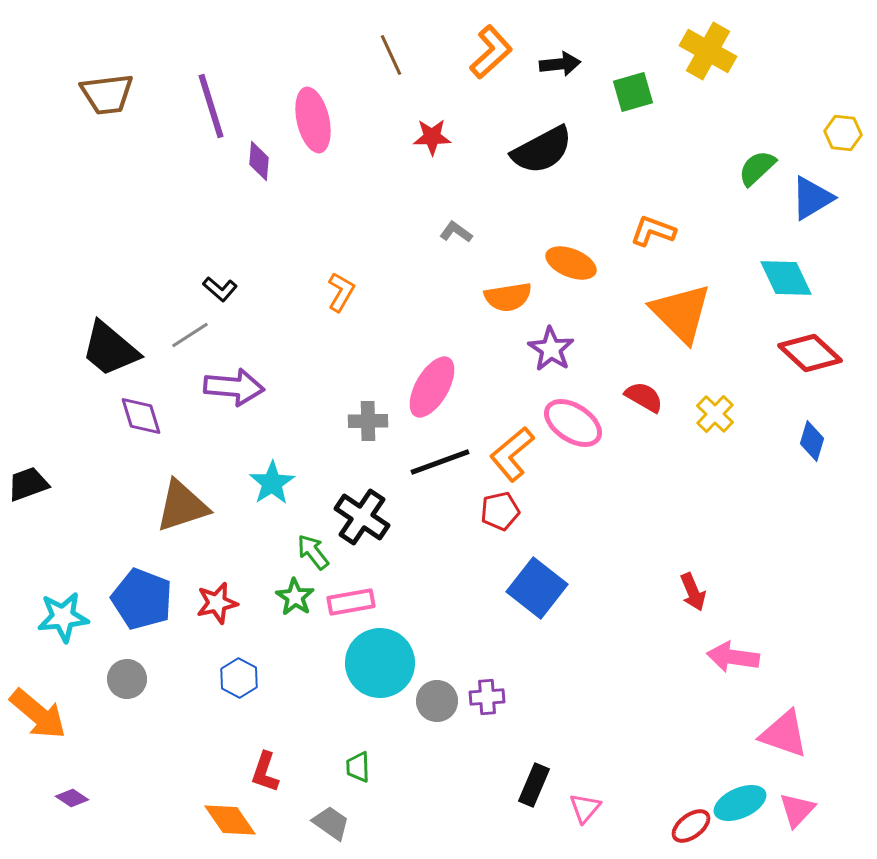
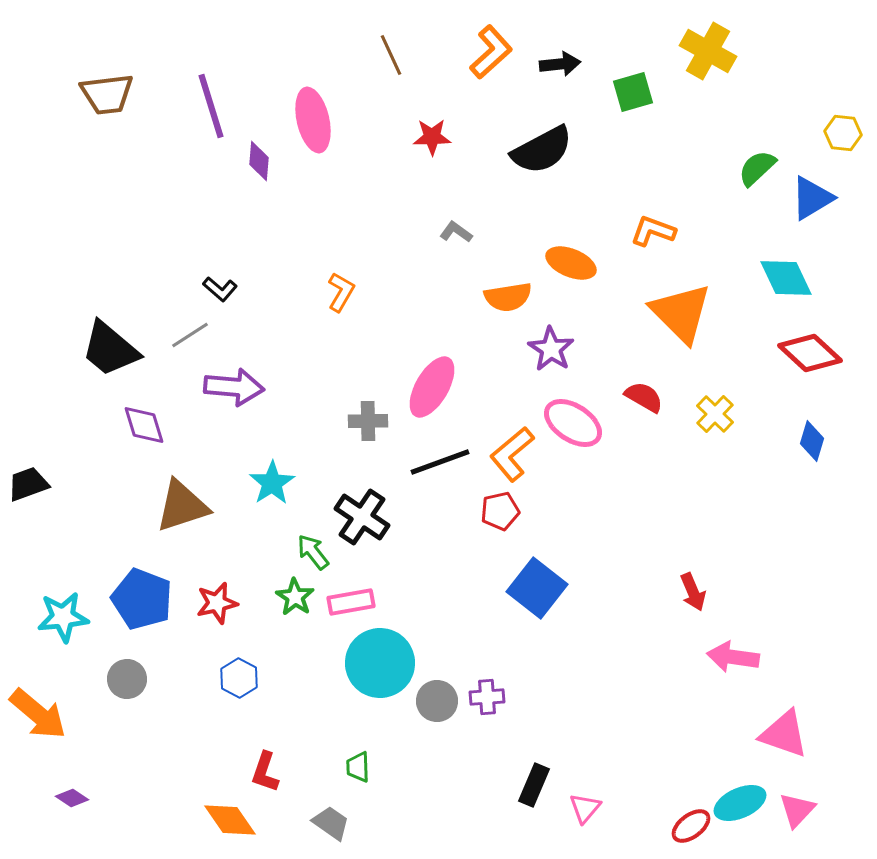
purple diamond at (141, 416): moved 3 px right, 9 px down
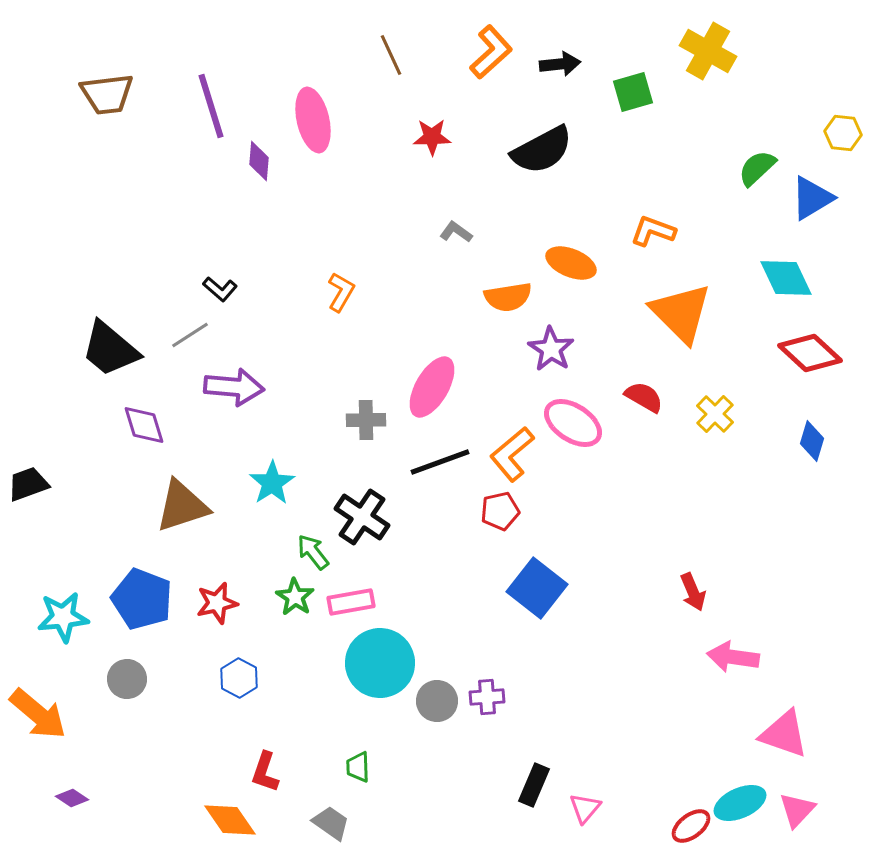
gray cross at (368, 421): moved 2 px left, 1 px up
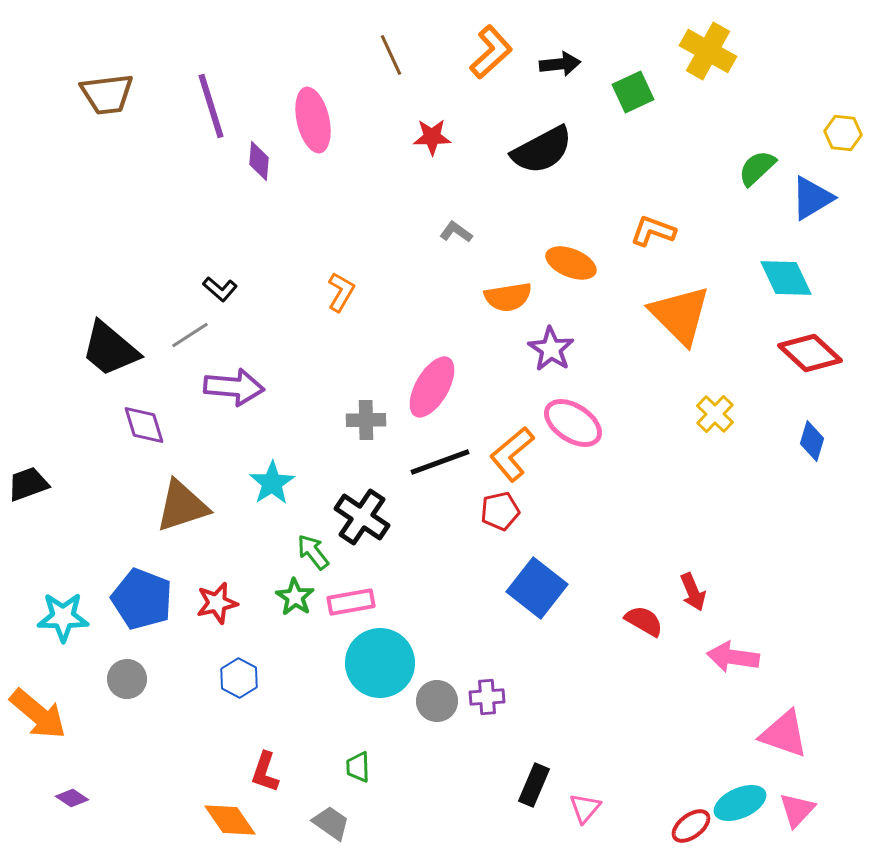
green square at (633, 92): rotated 9 degrees counterclockwise
orange triangle at (681, 313): moved 1 px left, 2 px down
red semicircle at (644, 397): moved 224 px down
cyan star at (63, 617): rotated 6 degrees clockwise
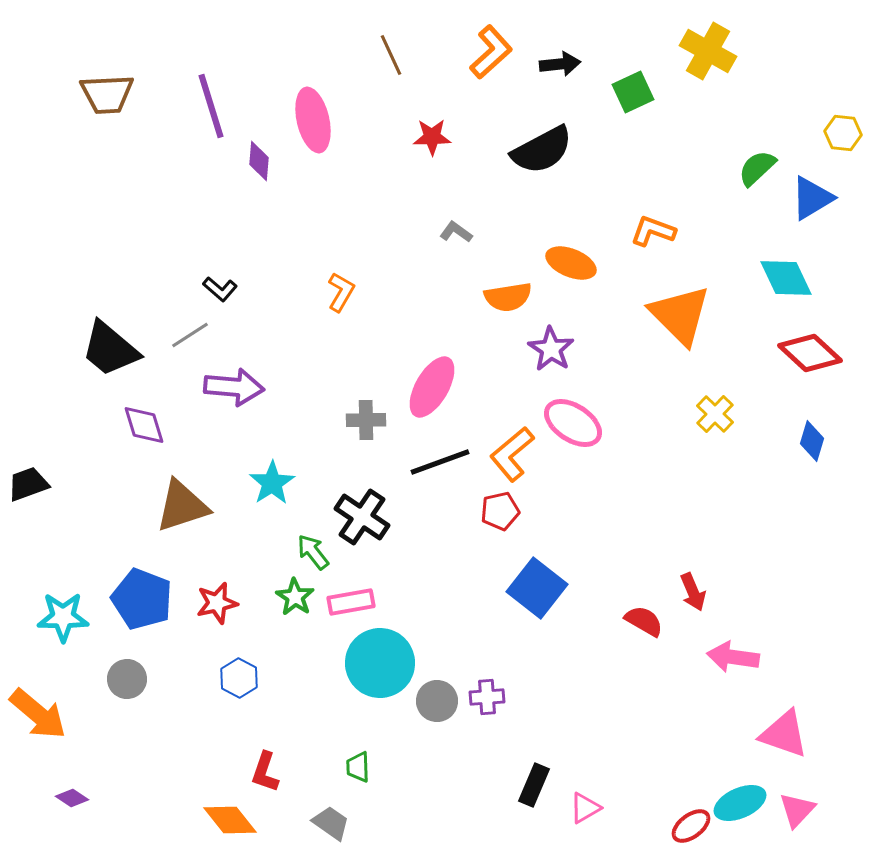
brown trapezoid at (107, 94): rotated 4 degrees clockwise
pink triangle at (585, 808): rotated 20 degrees clockwise
orange diamond at (230, 820): rotated 4 degrees counterclockwise
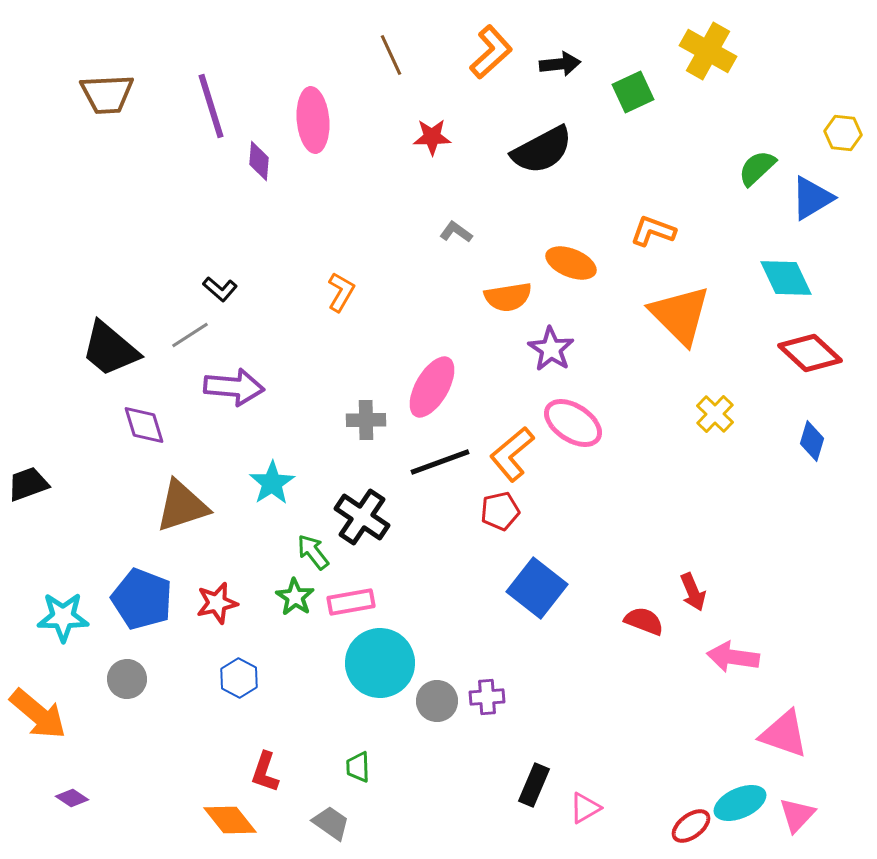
pink ellipse at (313, 120): rotated 8 degrees clockwise
red semicircle at (644, 621): rotated 9 degrees counterclockwise
pink triangle at (797, 810): moved 5 px down
